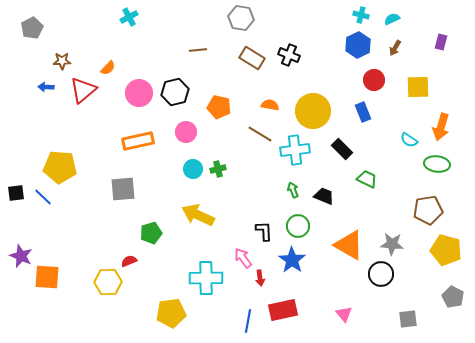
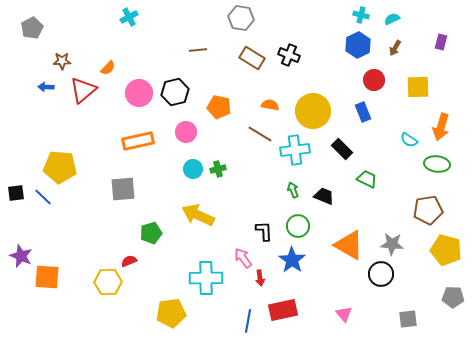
gray pentagon at (453, 297): rotated 25 degrees counterclockwise
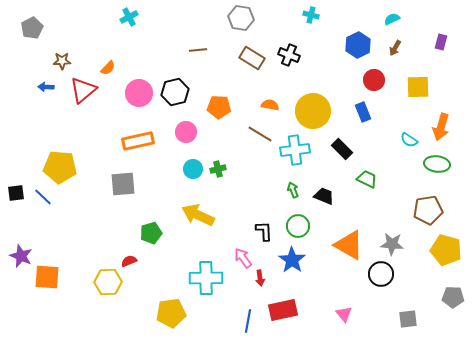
cyan cross at (361, 15): moved 50 px left
orange pentagon at (219, 107): rotated 10 degrees counterclockwise
gray square at (123, 189): moved 5 px up
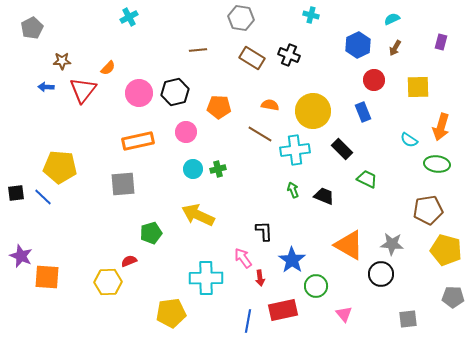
red triangle at (83, 90): rotated 12 degrees counterclockwise
green circle at (298, 226): moved 18 px right, 60 px down
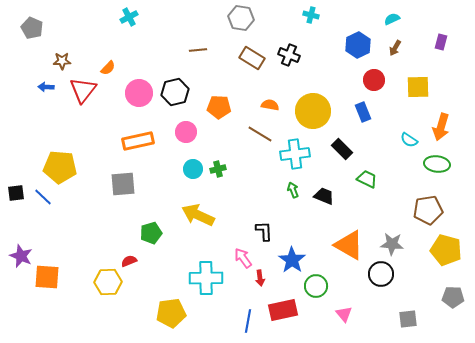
gray pentagon at (32, 28): rotated 20 degrees counterclockwise
cyan cross at (295, 150): moved 4 px down
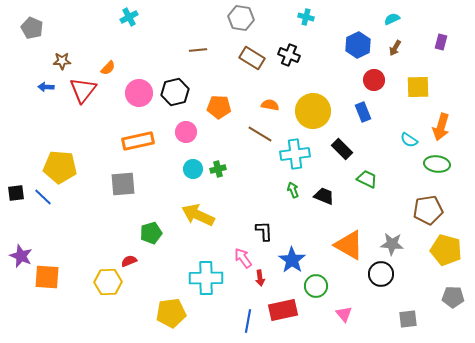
cyan cross at (311, 15): moved 5 px left, 2 px down
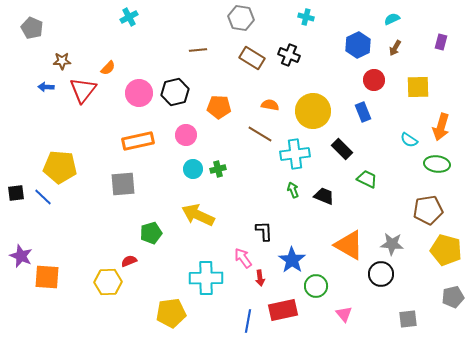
pink circle at (186, 132): moved 3 px down
gray pentagon at (453, 297): rotated 15 degrees counterclockwise
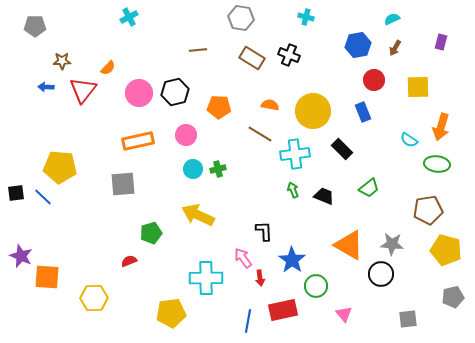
gray pentagon at (32, 28): moved 3 px right, 2 px up; rotated 25 degrees counterclockwise
blue hexagon at (358, 45): rotated 15 degrees clockwise
green trapezoid at (367, 179): moved 2 px right, 9 px down; rotated 115 degrees clockwise
yellow hexagon at (108, 282): moved 14 px left, 16 px down
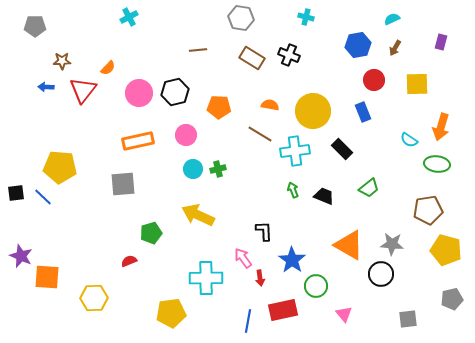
yellow square at (418, 87): moved 1 px left, 3 px up
cyan cross at (295, 154): moved 3 px up
gray pentagon at (453, 297): moved 1 px left, 2 px down
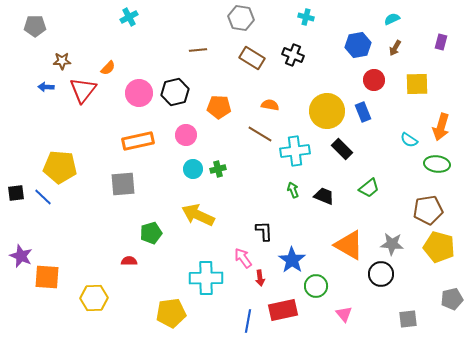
black cross at (289, 55): moved 4 px right
yellow circle at (313, 111): moved 14 px right
yellow pentagon at (446, 250): moved 7 px left, 3 px up
red semicircle at (129, 261): rotated 21 degrees clockwise
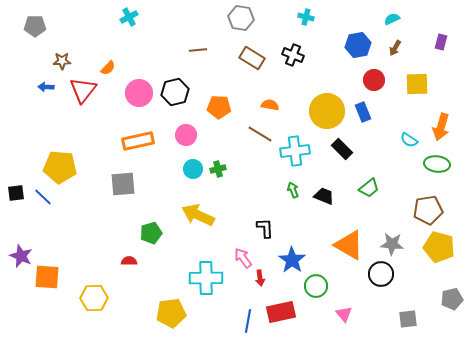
black L-shape at (264, 231): moved 1 px right, 3 px up
red rectangle at (283, 310): moved 2 px left, 2 px down
